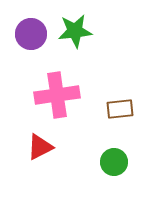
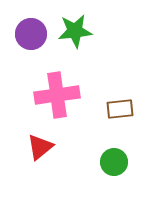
red triangle: rotated 12 degrees counterclockwise
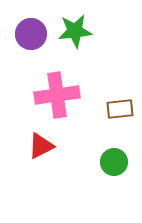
red triangle: moved 1 px right, 1 px up; rotated 12 degrees clockwise
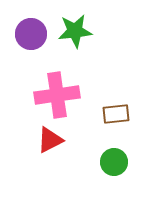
brown rectangle: moved 4 px left, 5 px down
red triangle: moved 9 px right, 6 px up
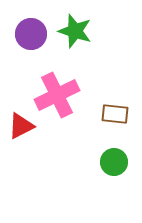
green star: rotated 24 degrees clockwise
pink cross: rotated 18 degrees counterclockwise
brown rectangle: moved 1 px left; rotated 12 degrees clockwise
red triangle: moved 29 px left, 14 px up
